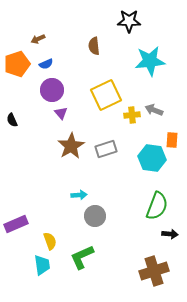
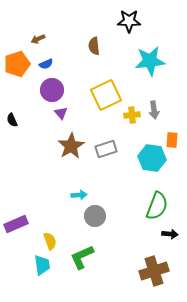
gray arrow: rotated 120 degrees counterclockwise
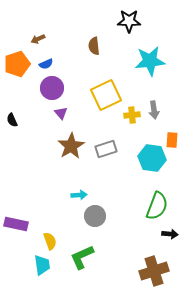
purple circle: moved 2 px up
purple rectangle: rotated 35 degrees clockwise
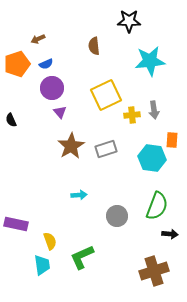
purple triangle: moved 1 px left, 1 px up
black semicircle: moved 1 px left
gray circle: moved 22 px right
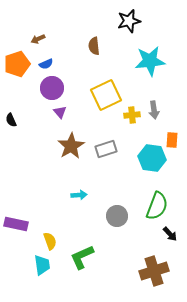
black star: rotated 15 degrees counterclockwise
black arrow: rotated 42 degrees clockwise
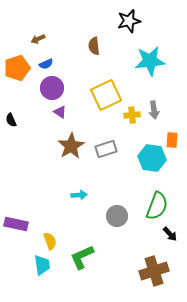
orange pentagon: moved 4 px down
purple triangle: rotated 16 degrees counterclockwise
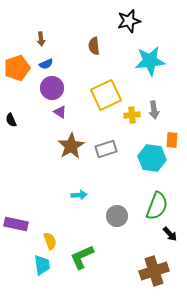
brown arrow: moved 3 px right; rotated 72 degrees counterclockwise
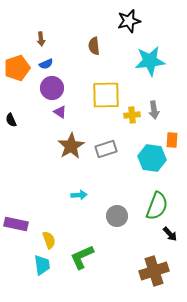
yellow square: rotated 24 degrees clockwise
yellow semicircle: moved 1 px left, 1 px up
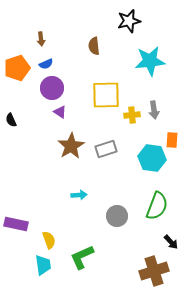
black arrow: moved 1 px right, 8 px down
cyan trapezoid: moved 1 px right
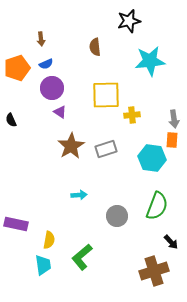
brown semicircle: moved 1 px right, 1 px down
gray arrow: moved 20 px right, 9 px down
yellow semicircle: rotated 30 degrees clockwise
green L-shape: rotated 16 degrees counterclockwise
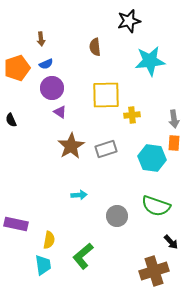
orange rectangle: moved 2 px right, 3 px down
green semicircle: moved 1 px left; rotated 88 degrees clockwise
green L-shape: moved 1 px right, 1 px up
